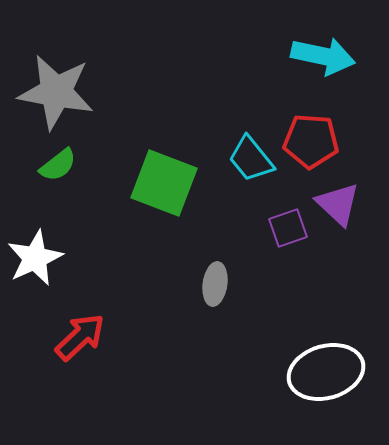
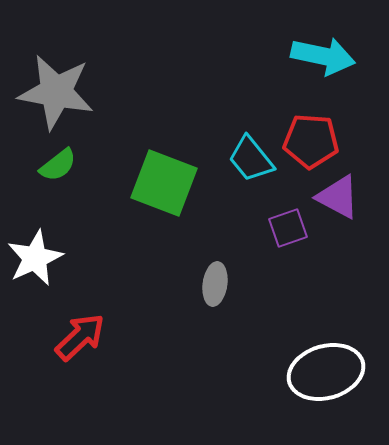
purple triangle: moved 7 px up; rotated 15 degrees counterclockwise
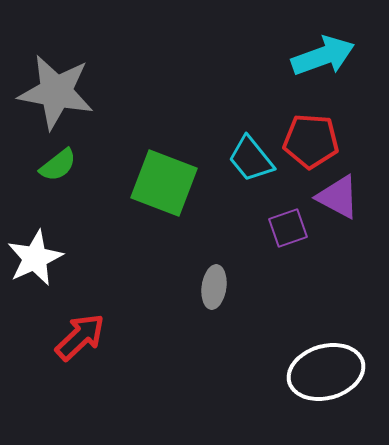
cyan arrow: rotated 32 degrees counterclockwise
gray ellipse: moved 1 px left, 3 px down
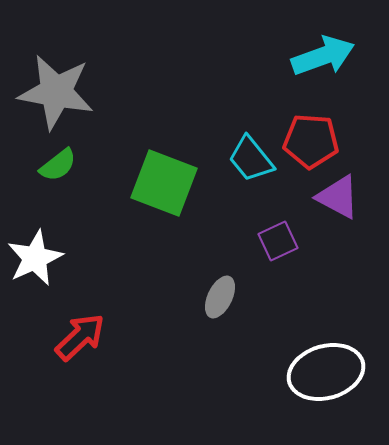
purple square: moved 10 px left, 13 px down; rotated 6 degrees counterclockwise
gray ellipse: moved 6 px right, 10 px down; rotated 18 degrees clockwise
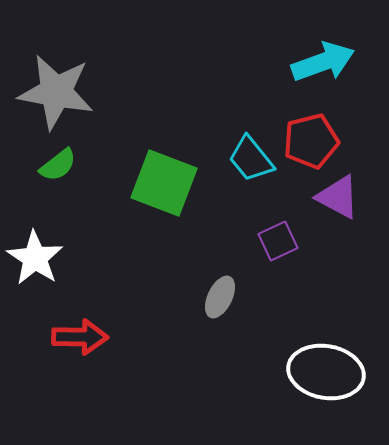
cyan arrow: moved 6 px down
red pentagon: rotated 18 degrees counterclockwise
white star: rotated 14 degrees counterclockwise
red arrow: rotated 44 degrees clockwise
white ellipse: rotated 26 degrees clockwise
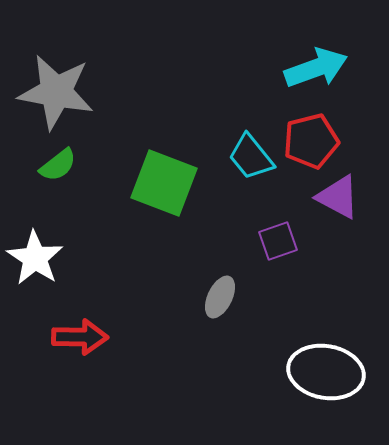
cyan arrow: moved 7 px left, 6 px down
cyan trapezoid: moved 2 px up
purple square: rotated 6 degrees clockwise
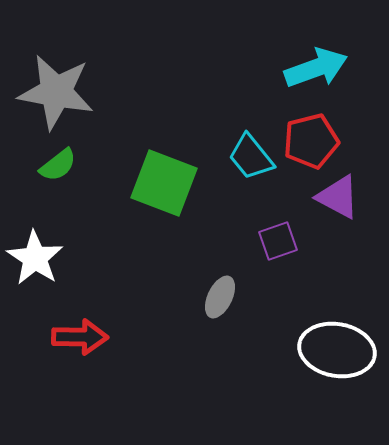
white ellipse: moved 11 px right, 22 px up
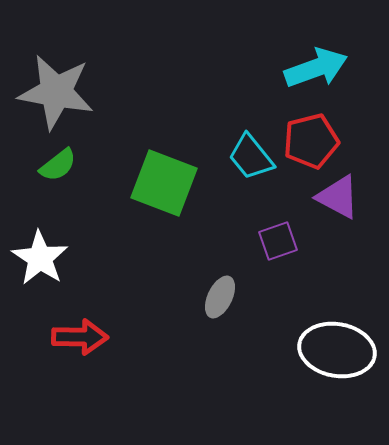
white star: moved 5 px right
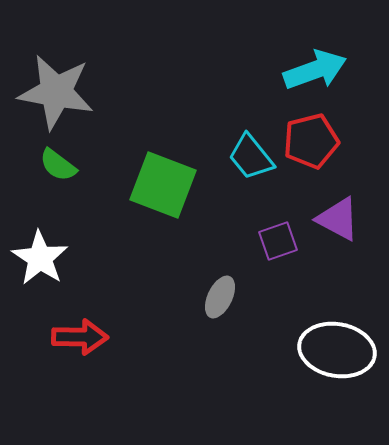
cyan arrow: moved 1 px left, 2 px down
green semicircle: rotated 75 degrees clockwise
green square: moved 1 px left, 2 px down
purple triangle: moved 22 px down
